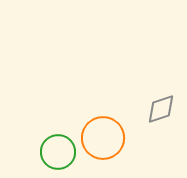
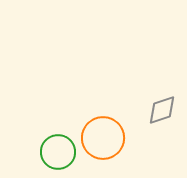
gray diamond: moved 1 px right, 1 px down
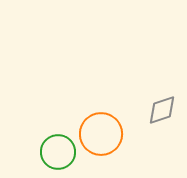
orange circle: moved 2 px left, 4 px up
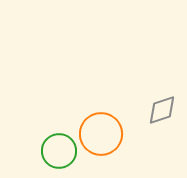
green circle: moved 1 px right, 1 px up
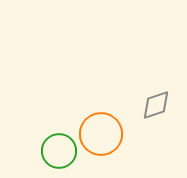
gray diamond: moved 6 px left, 5 px up
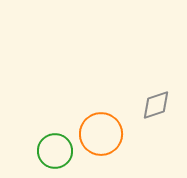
green circle: moved 4 px left
